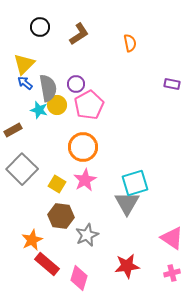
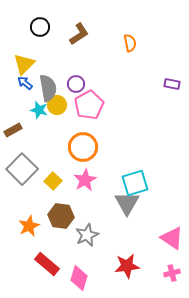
yellow square: moved 4 px left, 3 px up; rotated 12 degrees clockwise
orange star: moved 3 px left, 14 px up
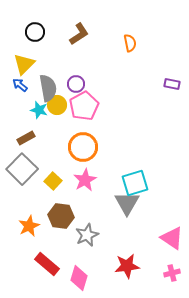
black circle: moved 5 px left, 5 px down
blue arrow: moved 5 px left, 2 px down
pink pentagon: moved 5 px left, 1 px down
brown rectangle: moved 13 px right, 8 px down
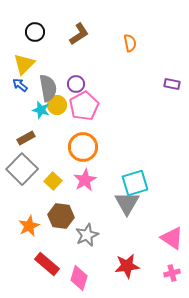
cyan star: moved 2 px right
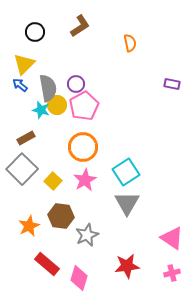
brown L-shape: moved 1 px right, 8 px up
cyan square: moved 9 px left, 11 px up; rotated 16 degrees counterclockwise
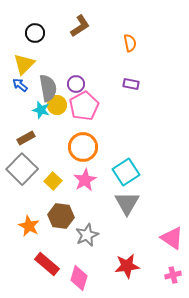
black circle: moved 1 px down
purple rectangle: moved 41 px left
orange star: rotated 20 degrees counterclockwise
pink cross: moved 1 px right, 2 px down
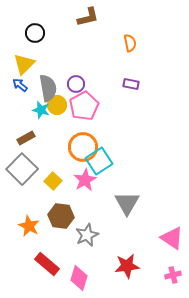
brown L-shape: moved 8 px right, 9 px up; rotated 20 degrees clockwise
cyan square: moved 27 px left, 11 px up
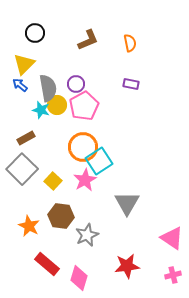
brown L-shape: moved 23 px down; rotated 10 degrees counterclockwise
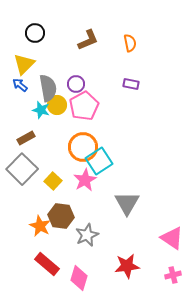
orange star: moved 11 px right
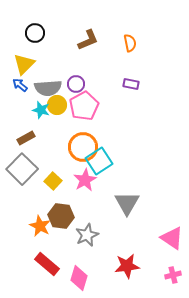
gray semicircle: rotated 96 degrees clockwise
